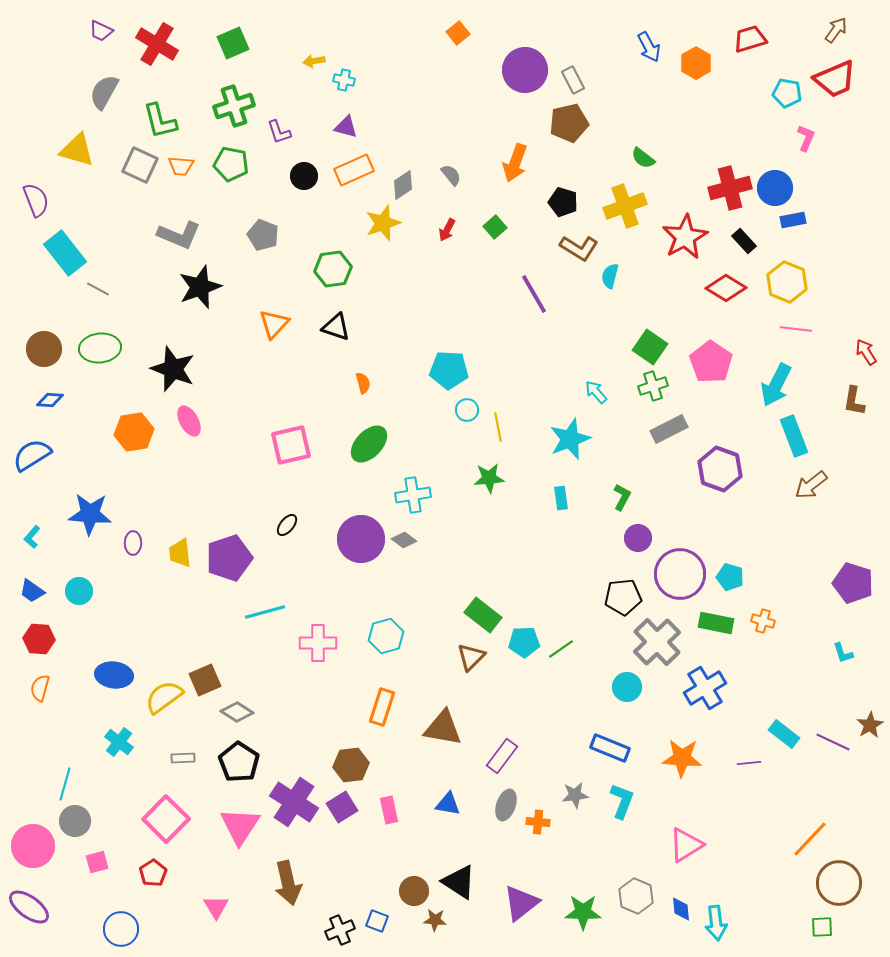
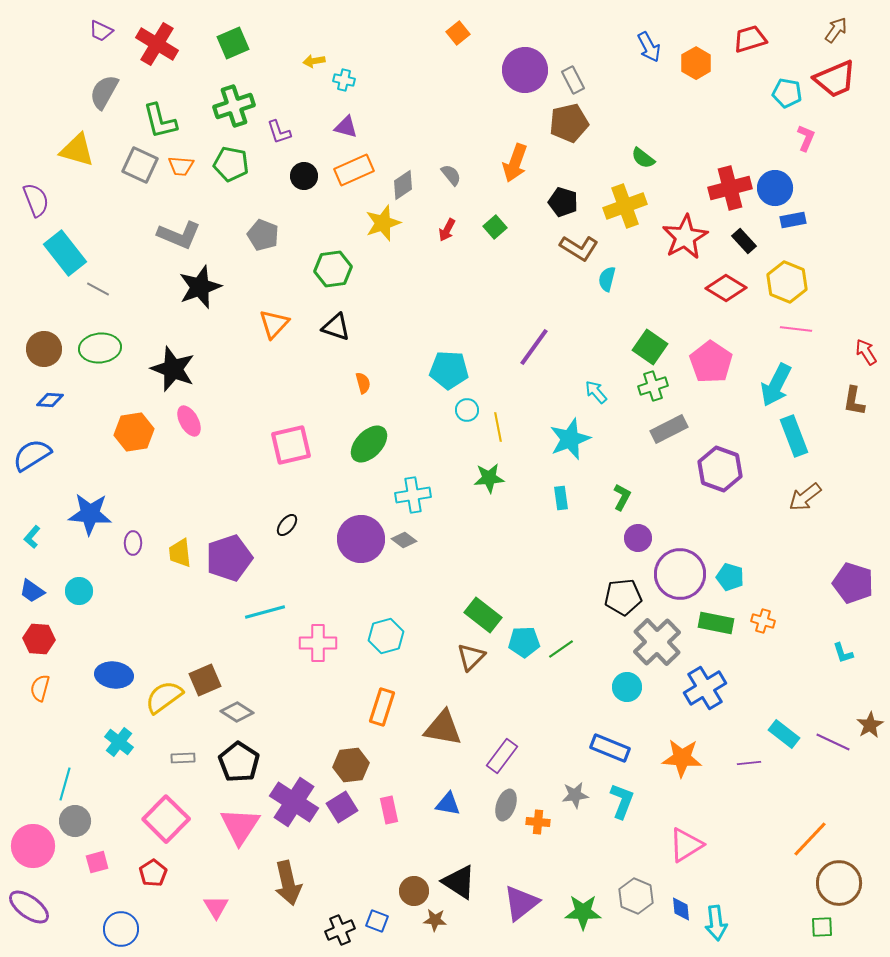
cyan semicircle at (610, 276): moved 3 px left, 3 px down
purple line at (534, 294): moved 53 px down; rotated 66 degrees clockwise
brown arrow at (811, 485): moved 6 px left, 12 px down
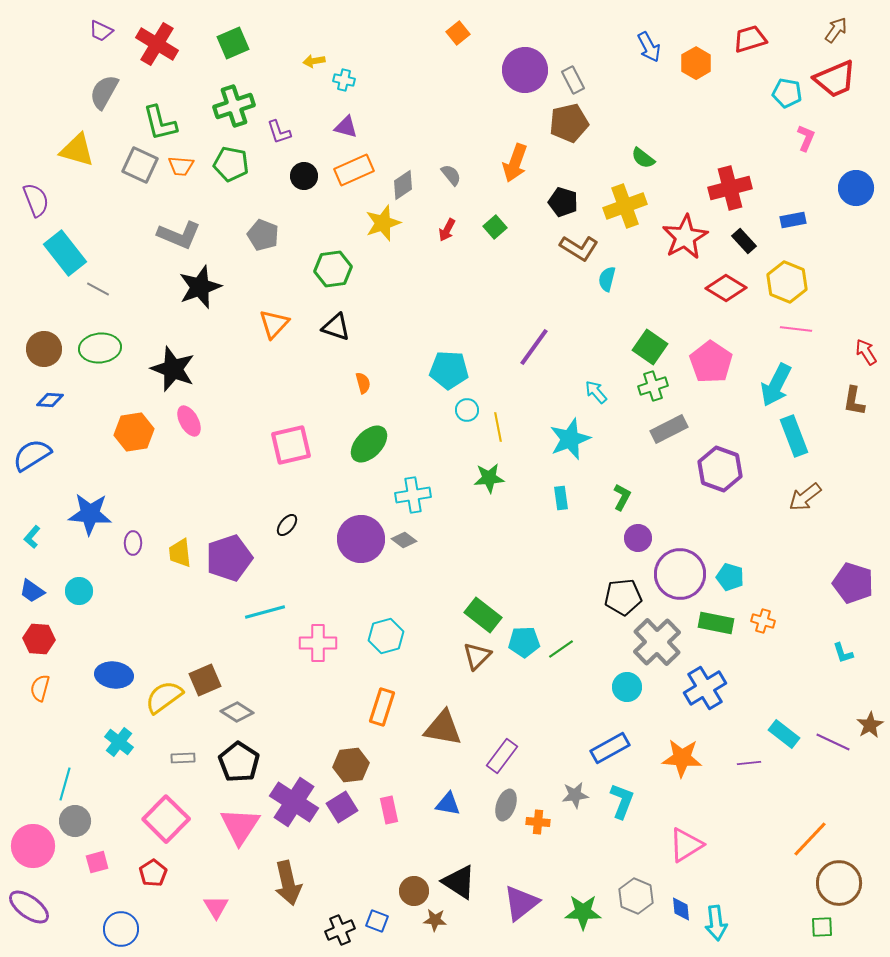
green L-shape at (160, 121): moved 2 px down
blue circle at (775, 188): moved 81 px right
brown triangle at (471, 657): moved 6 px right, 1 px up
blue rectangle at (610, 748): rotated 51 degrees counterclockwise
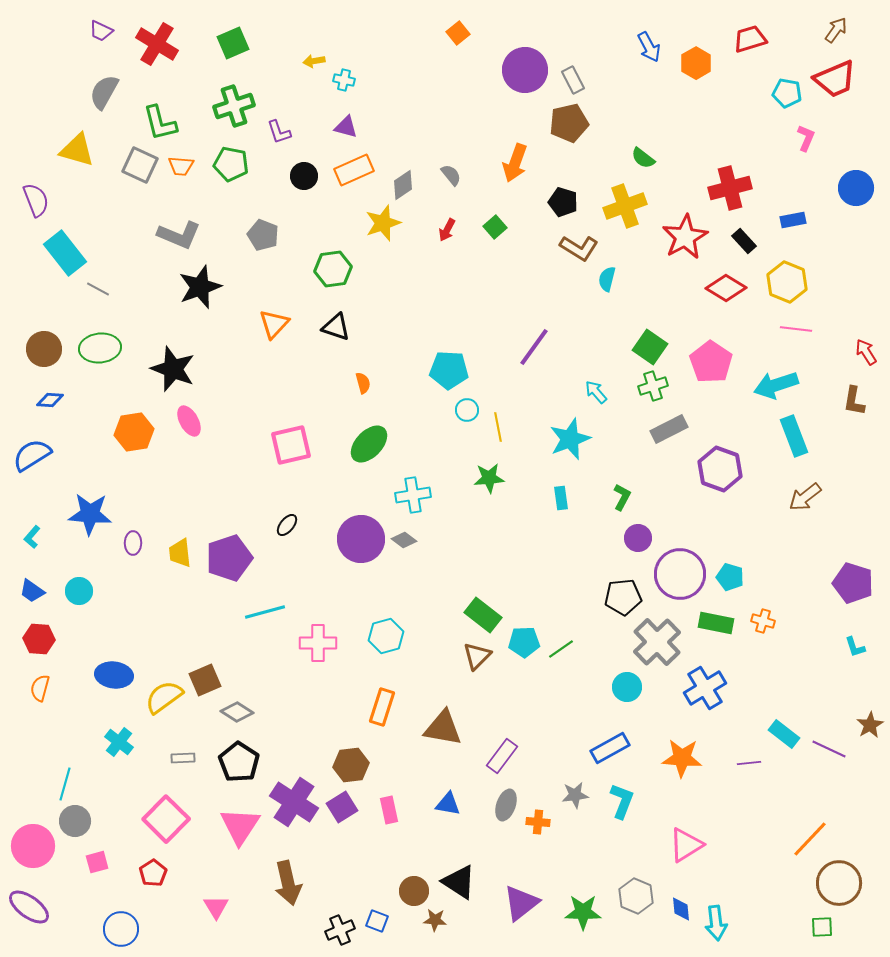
cyan arrow at (776, 385): rotated 45 degrees clockwise
cyan L-shape at (843, 653): moved 12 px right, 6 px up
purple line at (833, 742): moved 4 px left, 7 px down
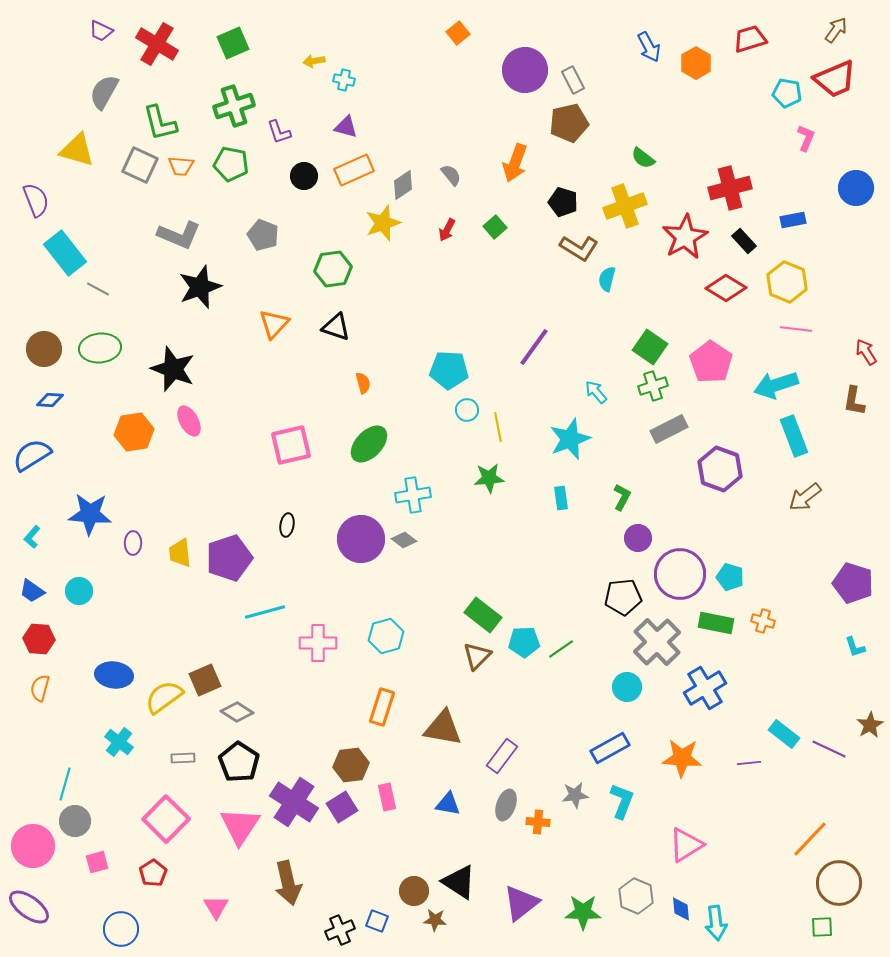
black ellipse at (287, 525): rotated 30 degrees counterclockwise
pink rectangle at (389, 810): moved 2 px left, 13 px up
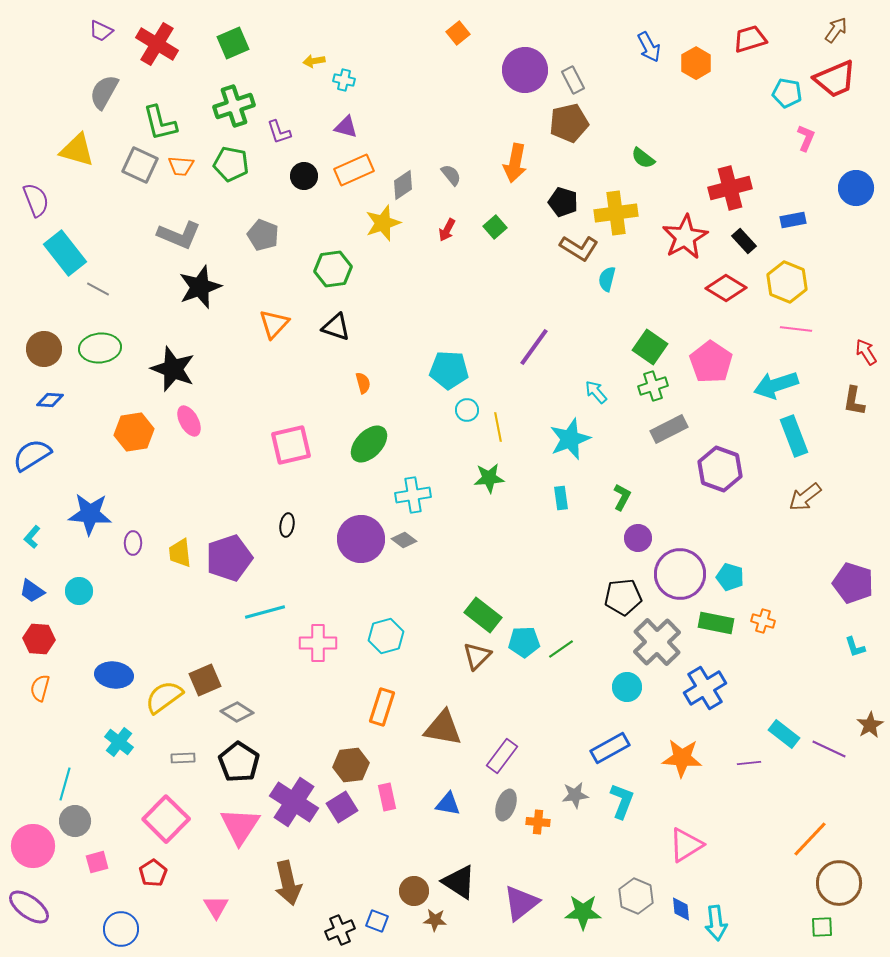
orange arrow at (515, 163): rotated 9 degrees counterclockwise
yellow cross at (625, 206): moved 9 px left, 7 px down; rotated 12 degrees clockwise
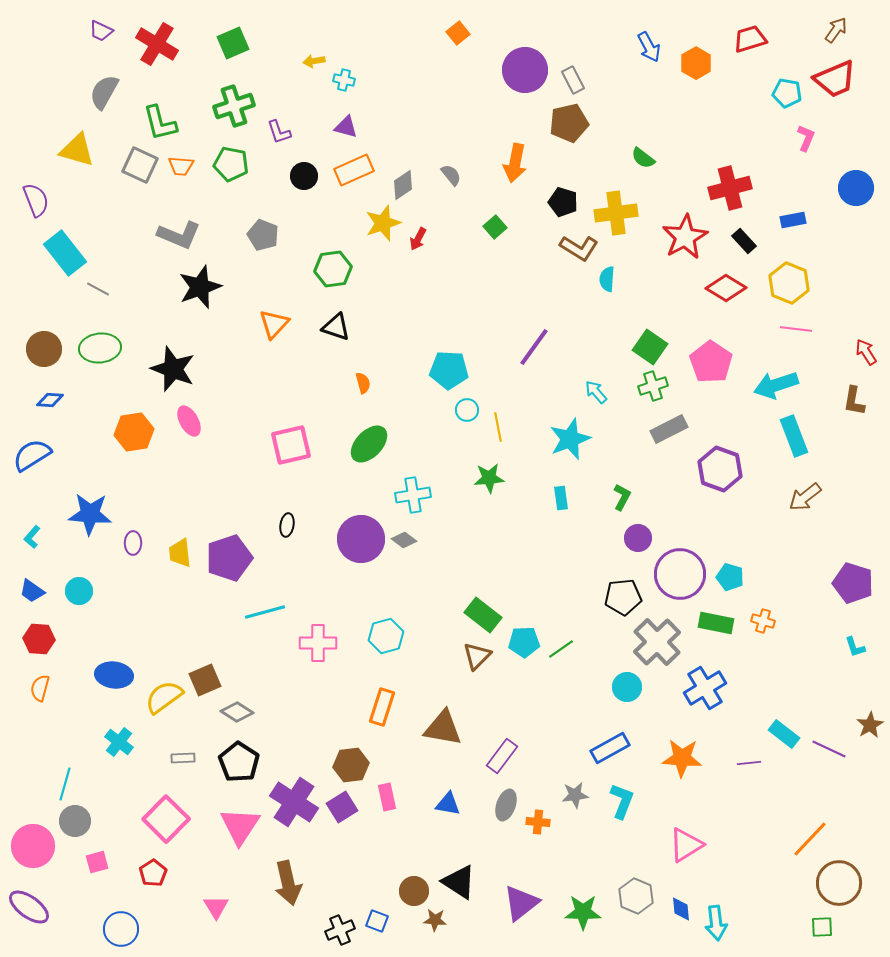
red arrow at (447, 230): moved 29 px left, 9 px down
cyan semicircle at (607, 279): rotated 10 degrees counterclockwise
yellow hexagon at (787, 282): moved 2 px right, 1 px down
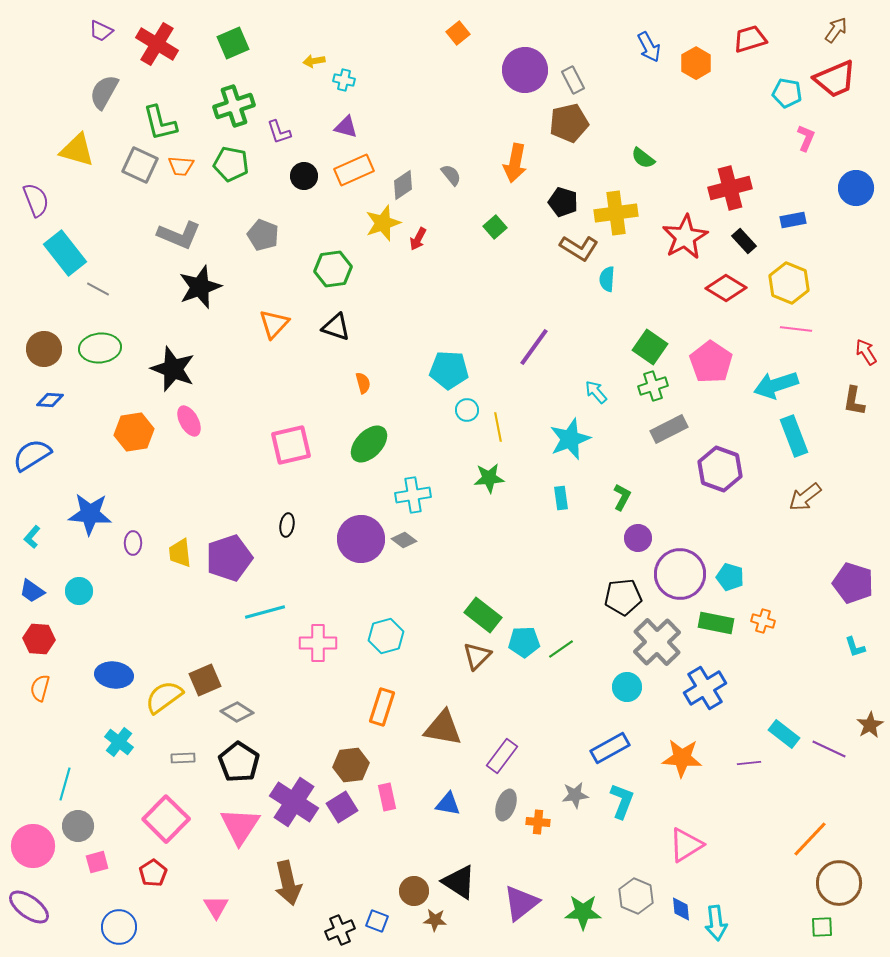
gray circle at (75, 821): moved 3 px right, 5 px down
blue circle at (121, 929): moved 2 px left, 2 px up
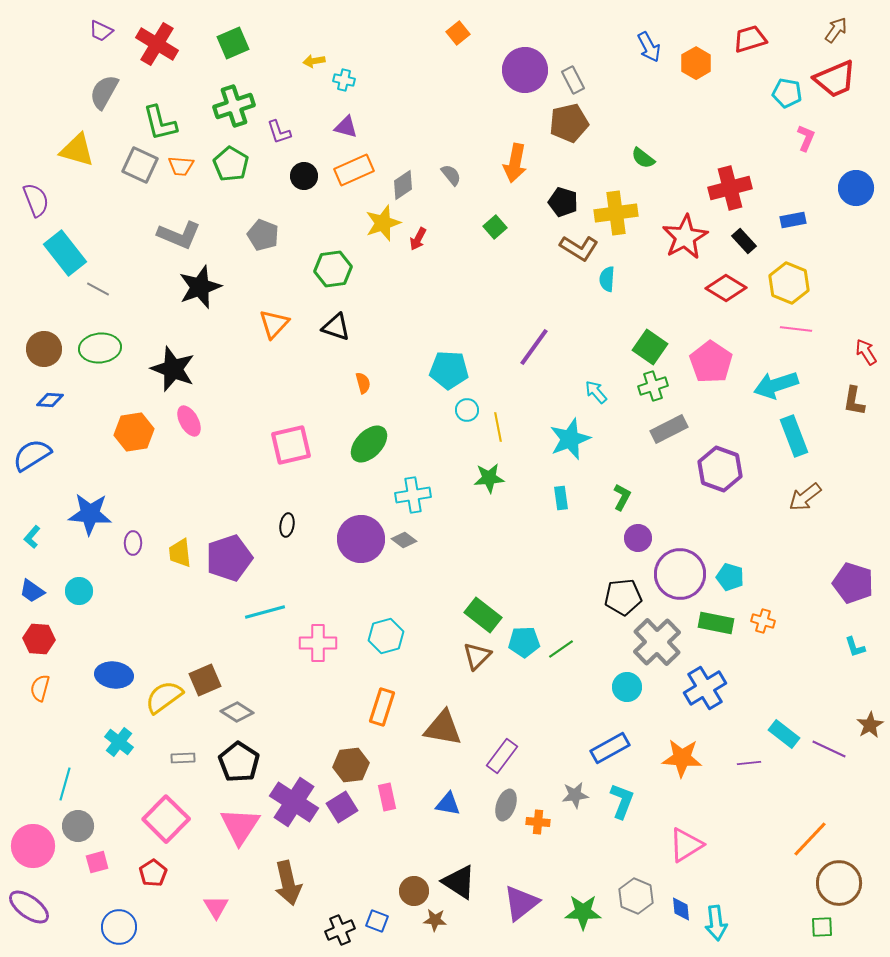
green pentagon at (231, 164): rotated 20 degrees clockwise
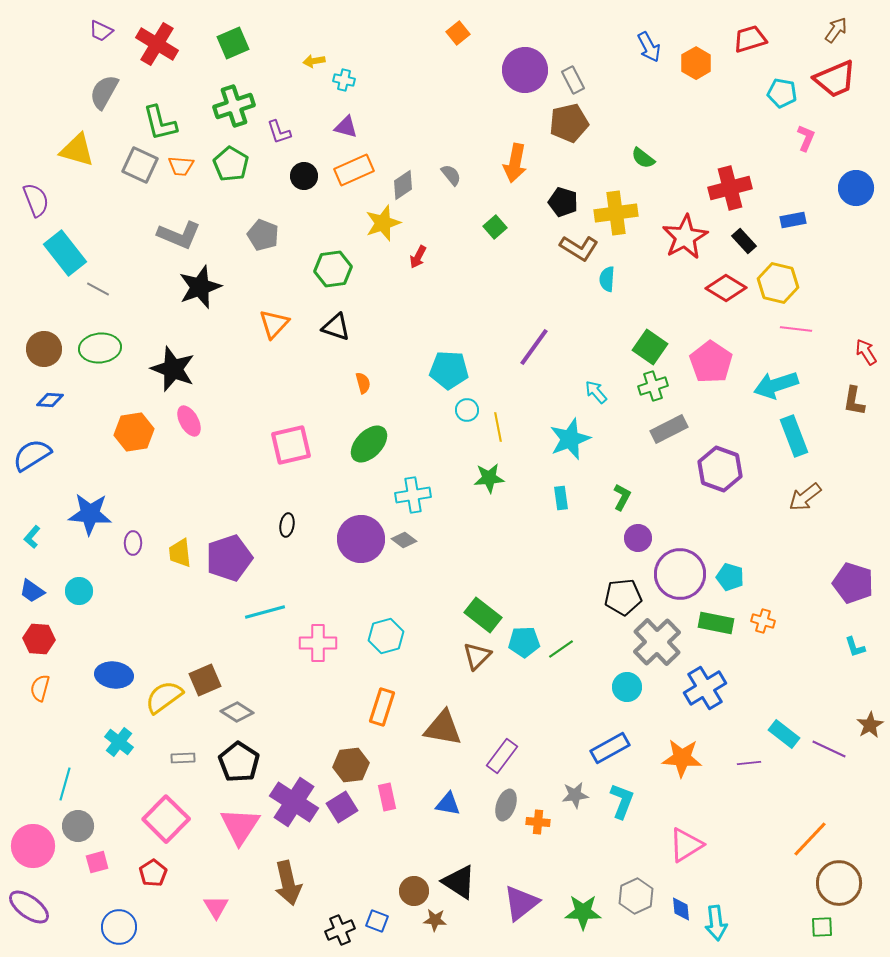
cyan pentagon at (787, 93): moved 5 px left
red arrow at (418, 239): moved 18 px down
yellow hexagon at (789, 283): moved 11 px left; rotated 9 degrees counterclockwise
gray hexagon at (636, 896): rotated 12 degrees clockwise
